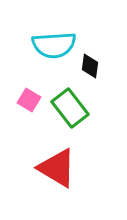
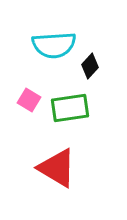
black diamond: rotated 35 degrees clockwise
green rectangle: rotated 60 degrees counterclockwise
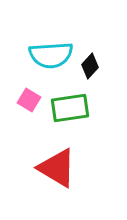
cyan semicircle: moved 3 px left, 10 px down
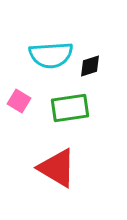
black diamond: rotated 30 degrees clockwise
pink square: moved 10 px left, 1 px down
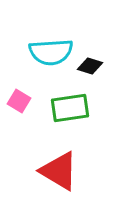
cyan semicircle: moved 3 px up
black diamond: rotated 35 degrees clockwise
red triangle: moved 2 px right, 3 px down
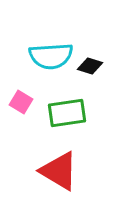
cyan semicircle: moved 4 px down
pink square: moved 2 px right, 1 px down
green rectangle: moved 3 px left, 5 px down
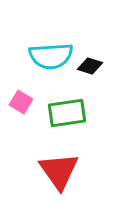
red triangle: rotated 24 degrees clockwise
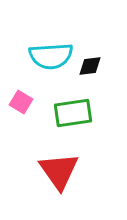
black diamond: rotated 25 degrees counterclockwise
green rectangle: moved 6 px right
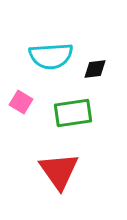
black diamond: moved 5 px right, 3 px down
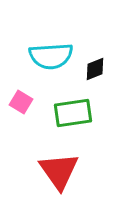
black diamond: rotated 15 degrees counterclockwise
